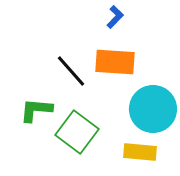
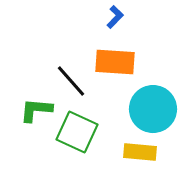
black line: moved 10 px down
green square: rotated 12 degrees counterclockwise
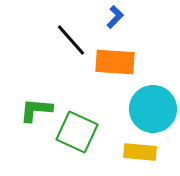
black line: moved 41 px up
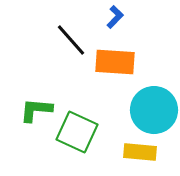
cyan circle: moved 1 px right, 1 px down
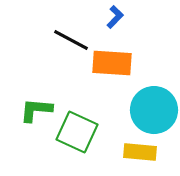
black line: rotated 21 degrees counterclockwise
orange rectangle: moved 3 px left, 1 px down
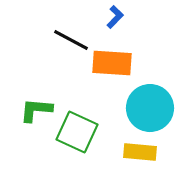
cyan circle: moved 4 px left, 2 px up
